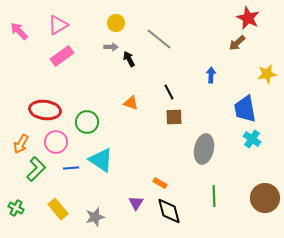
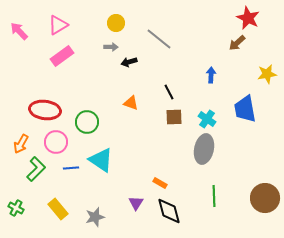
black arrow: moved 3 px down; rotated 77 degrees counterclockwise
cyan cross: moved 45 px left, 20 px up
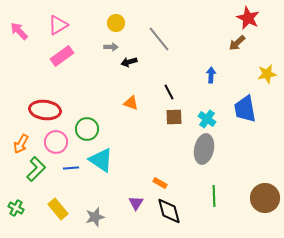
gray line: rotated 12 degrees clockwise
green circle: moved 7 px down
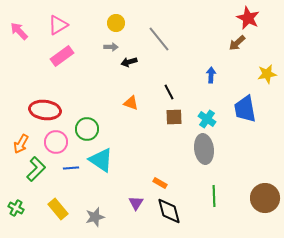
gray ellipse: rotated 20 degrees counterclockwise
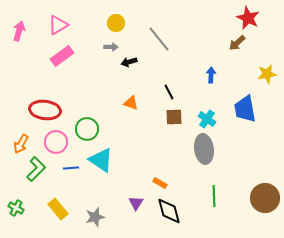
pink arrow: rotated 60 degrees clockwise
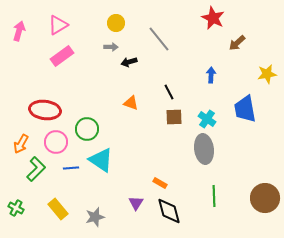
red star: moved 35 px left
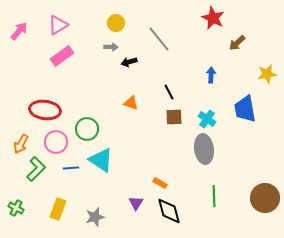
pink arrow: rotated 24 degrees clockwise
yellow rectangle: rotated 60 degrees clockwise
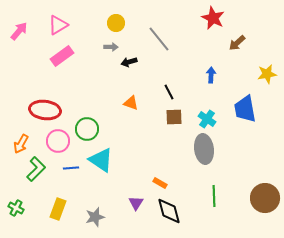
pink circle: moved 2 px right, 1 px up
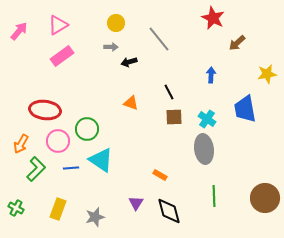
orange rectangle: moved 8 px up
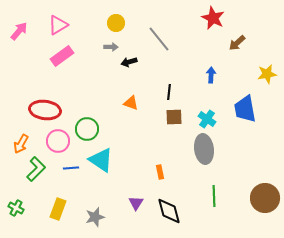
black line: rotated 35 degrees clockwise
orange rectangle: moved 3 px up; rotated 48 degrees clockwise
